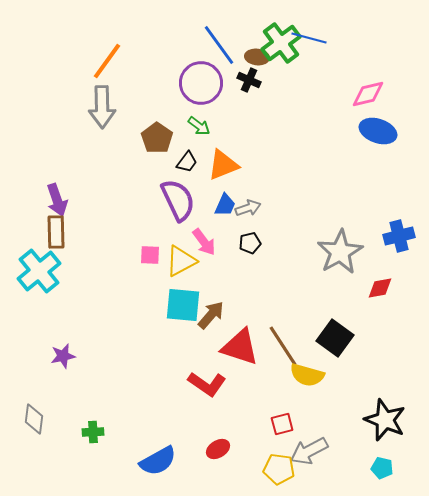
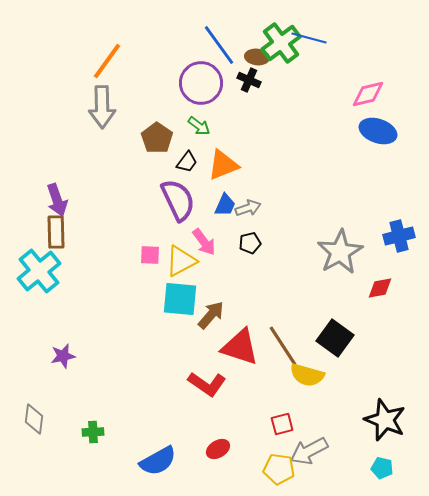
cyan square at (183, 305): moved 3 px left, 6 px up
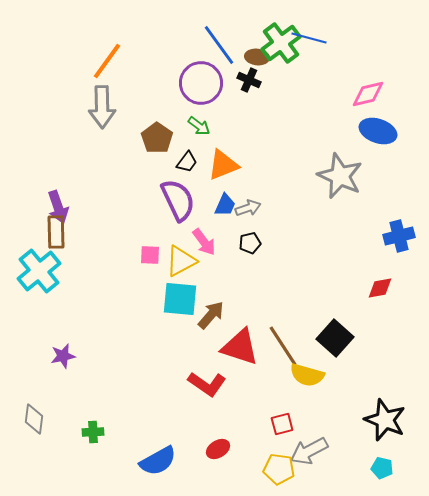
purple arrow at (57, 200): moved 1 px right, 7 px down
gray star at (340, 252): moved 76 px up; rotated 18 degrees counterclockwise
black square at (335, 338): rotated 6 degrees clockwise
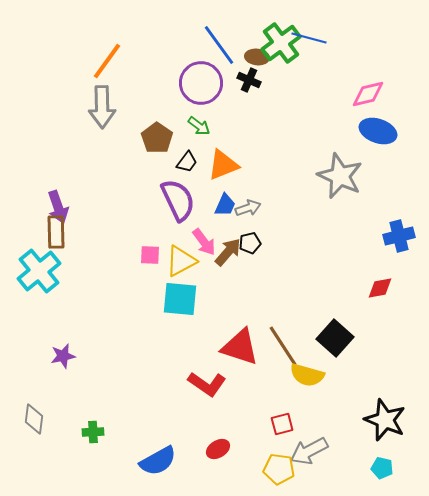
brown arrow at (211, 315): moved 17 px right, 63 px up
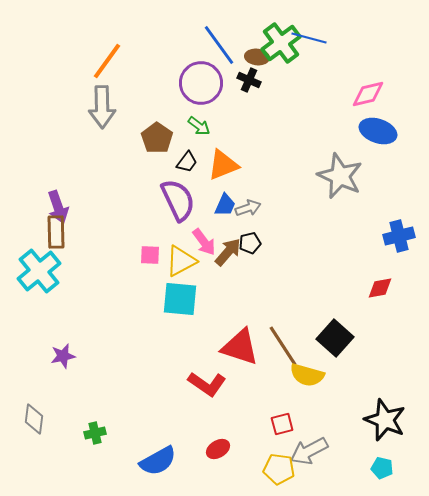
green cross at (93, 432): moved 2 px right, 1 px down; rotated 10 degrees counterclockwise
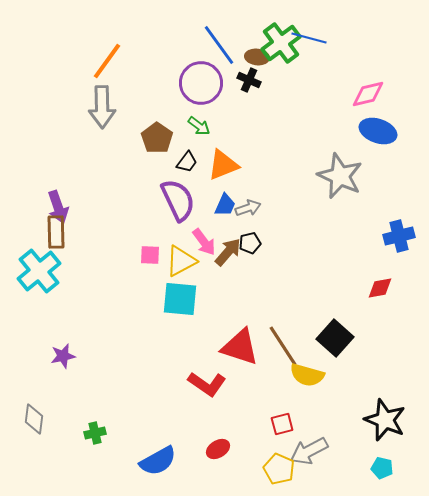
yellow pentagon at (279, 469): rotated 16 degrees clockwise
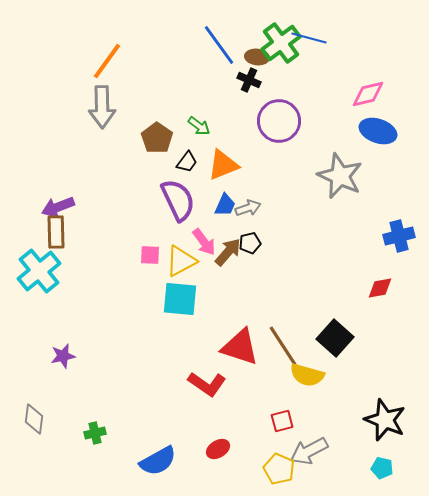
purple circle at (201, 83): moved 78 px right, 38 px down
purple arrow at (58, 207): rotated 88 degrees clockwise
red square at (282, 424): moved 3 px up
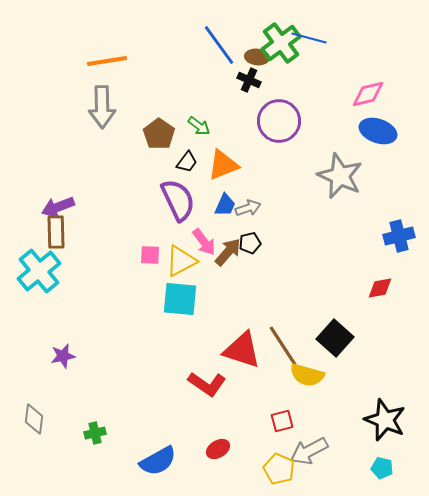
orange line at (107, 61): rotated 45 degrees clockwise
brown pentagon at (157, 138): moved 2 px right, 4 px up
red triangle at (240, 347): moved 2 px right, 3 px down
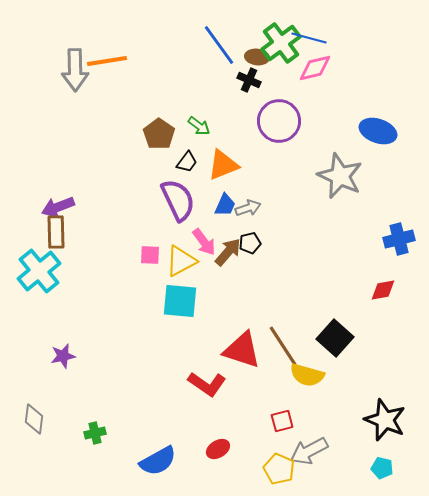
pink diamond at (368, 94): moved 53 px left, 26 px up
gray arrow at (102, 107): moved 27 px left, 37 px up
blue cross at (399, 236): moved 3 px down
red diamond at (380, 288): moved 3 px right, 2 px down
cyan square at (180, 299): moved 2 px down
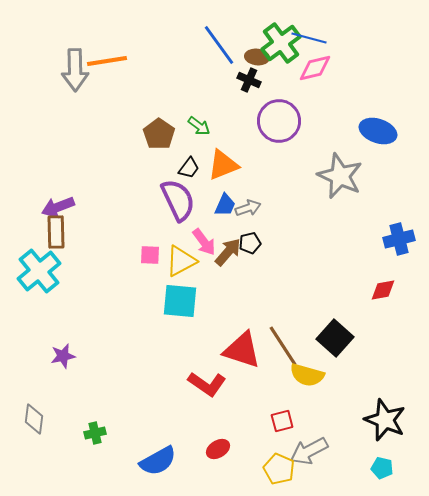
black trapezoid at (187, 162): moved 2 px right, 6 px down
